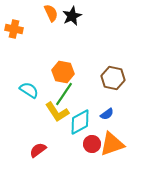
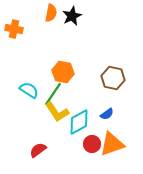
orange semicircle: rotated 36 degrees clockwise
green line: moved 11 px left
cyan diamond: moved 1 px left
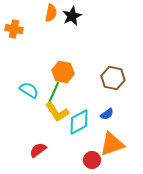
green line: rotated 10 degrees counterclockwise
red circle: moved 16 px down
